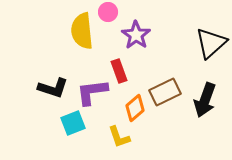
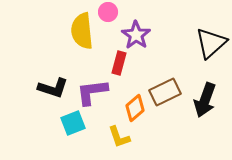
red rectangle: moved 8 px up; rotated 35 degrees clockwise
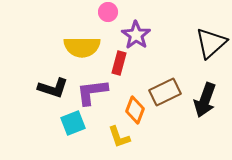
yellow semicircle: moved 16 px down; rotated 84 degrees counterclockwise
orange diamond: moved 2 px down; rotated 28 degrees counterclockwise
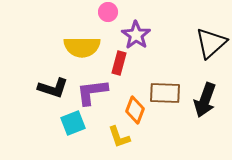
brown rectangle: moved 1 px down; rotated 28 degrees clockwise
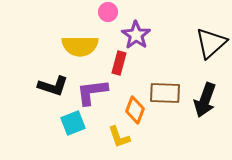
yellow semicircle: moved 2 px left, 1 px up
black L-shape: moved 2 px up
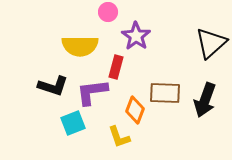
purple star: moved 1 px down
red rectangle: moved 3 px left, 4 px down
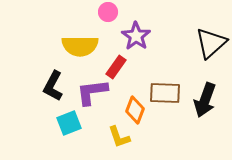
red rectangle: rotated 20 degrees clockwise
black L-shape: rotated 100 degrees clockwise
cyan square: moved 4 px left
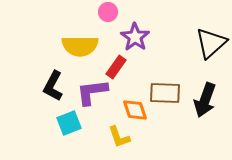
purple star: moved 1 px left, 1 px down
orange diamond: rotated 40 degrees counterclockwise
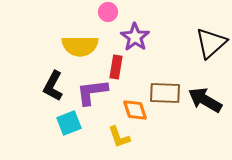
red rectangle: rotated 25 degrees counterclockwise
black arrow: rotated 100 degrees clockwise
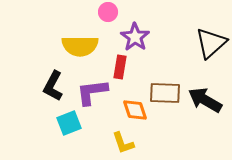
red rectangle: moved 4 px right
yellow L-shape: moved 4 px right, 6 px down
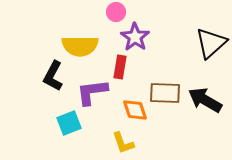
pink circle: moved 8 px right
black L-shape: moved 10 px up
